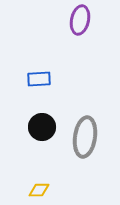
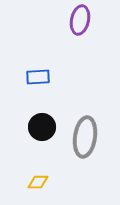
blue rectangle: moved 1 px left, 2 px up
yellow diamond: moved 1 px left, 8 px up
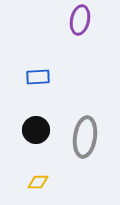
black circle: moved 6 px left, 3 px down
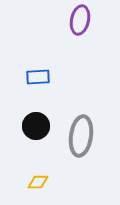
black circle: moved 4 px up
gray ellipse: moved 4 px left, 1 px up
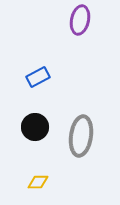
blue rectangle: rotated 25 degrees counterclockwise
black circle: moved 1 px left, 1 px down
